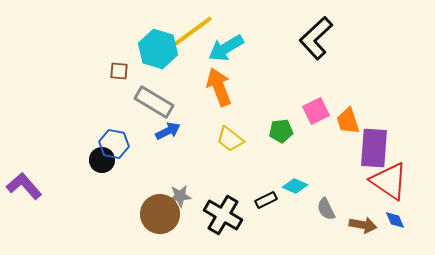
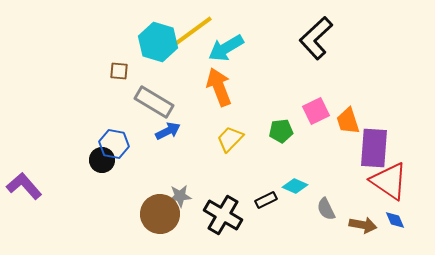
cyan hexagon: moved 7 px up
yellow trapezoid: rotated 96 degrees clockwise
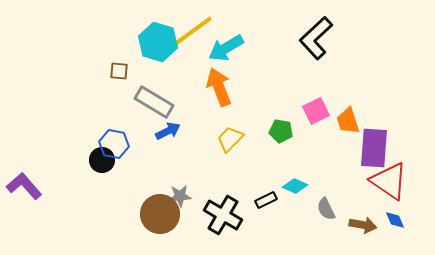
green pentagon: rotated 15 degrees clockwise
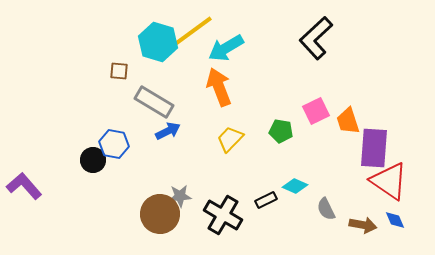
black circle: moved 9 px left
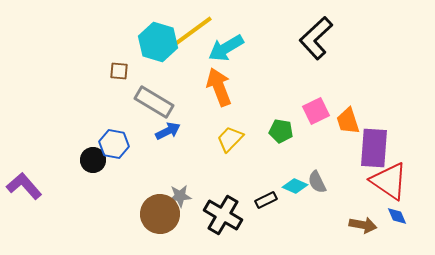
gray semicircle: moved 9 px left, 27 px up
blue diamond: moved 2 px right, 4 px up
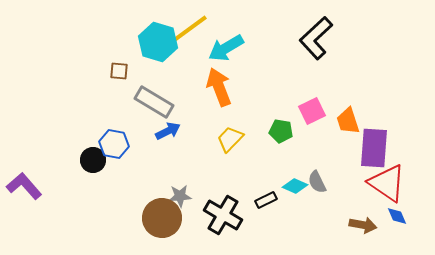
yellow line: moved 5 px left, 1 px up
pink square: moved 4 px left
red triangle: moved 2 px left, 2 px down
brown circle: moved 2 px right, 4 px down
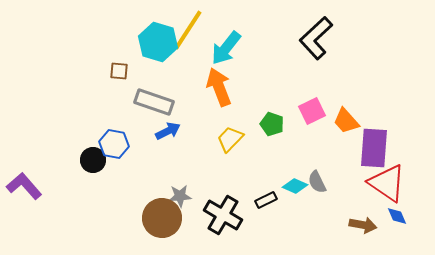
yellow line: rotated 21 degrees counterclockwise
cyan arrow: rotated 21 degrees counterclockwise
gray rectangle: rotated 12 degrees counterclockwise
orange trapezoid: moved 2 px left; rotated 24 degrees counterclockwise
green pentagon: moved 9 px left, 7 px up; rotated 10 degrees clockwise
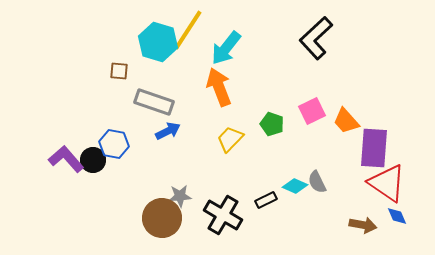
purple L-shape: moved 42 px right, 27 px up
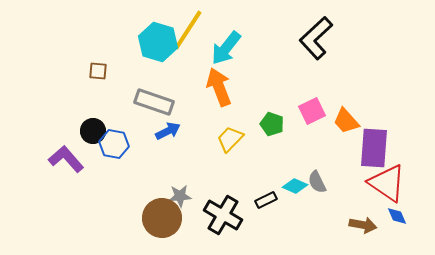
brown square: moved 21 px left
black circle: moved 29 px up
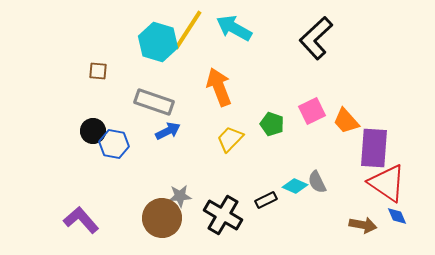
cyan arrow: moved 8 px right, 20 px up; rotated 81 degrees clockwise
purple L-shape: moved 15 px right, 61 px down
